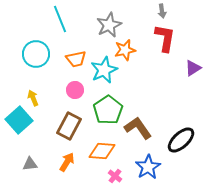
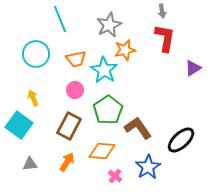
cyan star: rotated 16 degrees counterclockwise
cyan square: moved 5 px down; rotated 12 degrees counterclockwise
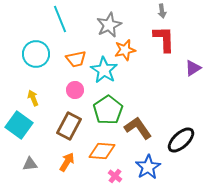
red L-shape: moved 1 px left, 1 px down; rotated 12 degrees counterclockwise
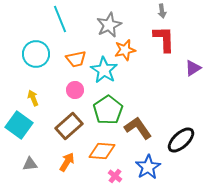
brown rectangle: rotated 20 degrees clockwise
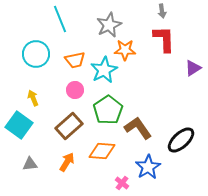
orange star: rotated 15 degrees clockwise
orange trapezoid: moved 1 px left, 1 px down
cyan star: rotated 12 degrees clockwise
pink cross: moved 7 px right, 7 px down
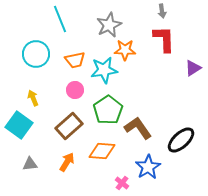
cyan star: rotated 20 degrees clockwise
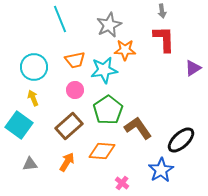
cyan circle: moved 2 px left, 13 px down
blue star: moved 13 px right, 3 px down
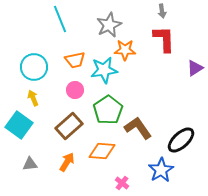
purple triangle: moved 2 px right
